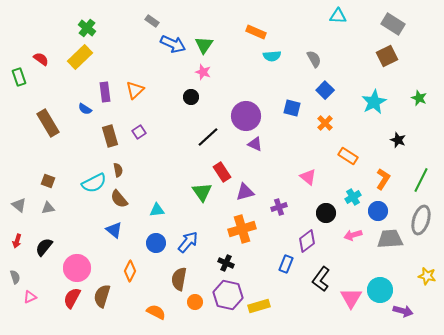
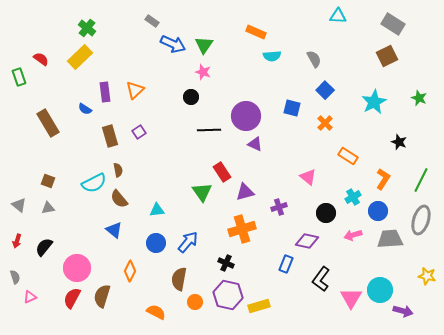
black line at (208, 137): moved 1 px right, 7 px up; rotated 40 degrees clockwise
black star at (398, 140): moved 1 px right, 2 px down
purple diamond at (307, 241): rotated 50 degrees clockwise
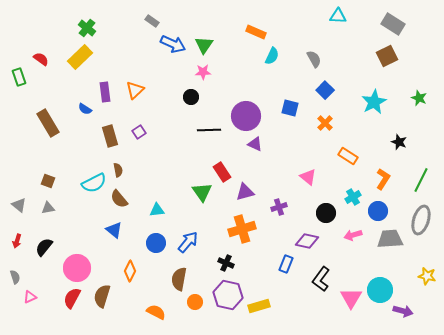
cyan semicircle at (272, 56): rotated 60 degrees counterclockwise
pink star at (203, 72): rotated 21 degrees counterclockwise
blue square at (292, 108): moved 2 px left
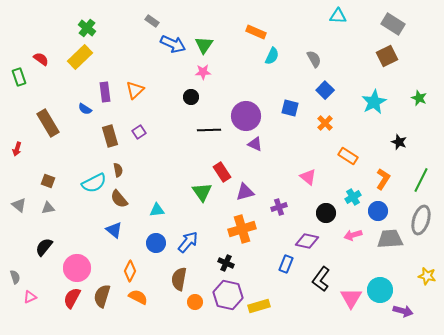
red arrow at (17, 241): moved 92 px up
orange semicircle at (156, 312): moved 18 px left, 15 px up
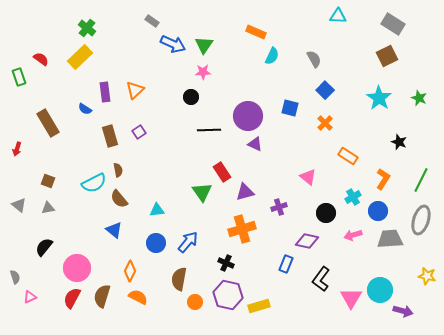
cyan star at (374, 102): moved 5 px right, 4 px up; rotated 10 degrees counterclockwise
purple circle at (246, 116): moved 2 px right
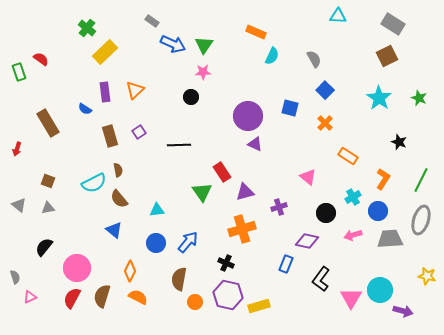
yellow rectangle at (80, 57): moved 25 px right, 5 px up
green rectangle at (19, 77): moved 5 px up
black line at (209, 130): moved 30 px left, 15 px down
